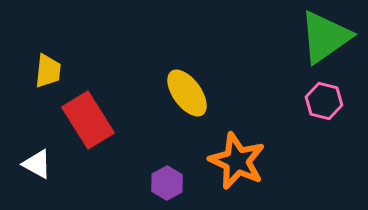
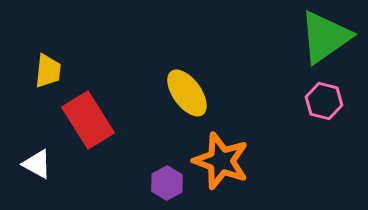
orange star: moved 16 px left; rotated 4 degrees counterclockwise
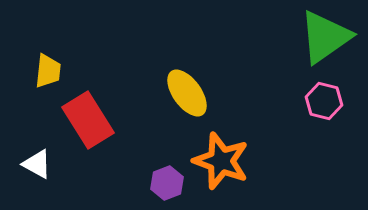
purple hexagon: rotated 8 degrees clockwise
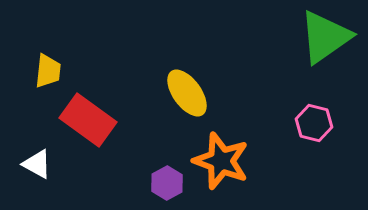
pink hexagon: moved 10 px left, 22 px down
red rectangle: rotated 22 degrees counterclockwise
purple hexagon: rotated 8 degrees counterclockwise
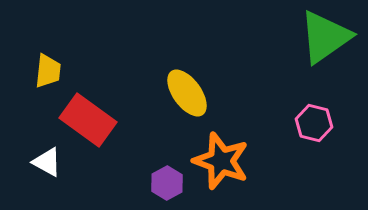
white triangle: moved 10 px right, 2 px up
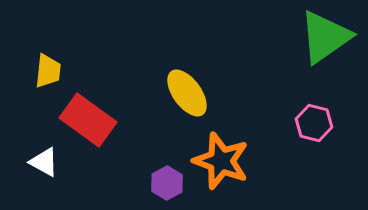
white triangle: moved 3 px left
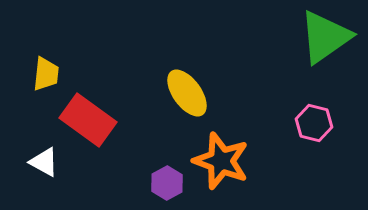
yellow trapezoid: moved 2 px left, 3 px down
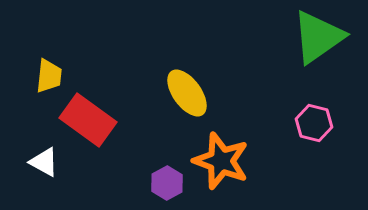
green triangle: moved 7 px left
yellow trapezoid: moved 3 px right, 2 px down
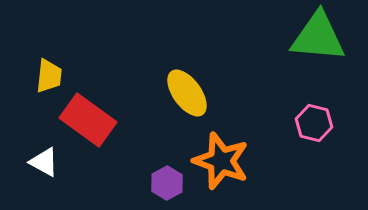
green triangle: rotated 40 degrees clockwise
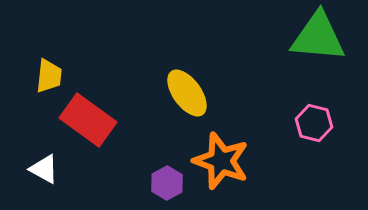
white triangle: moved 7 px down
